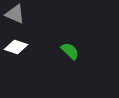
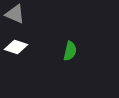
green semicircle: rotated 60 degrees clockwise
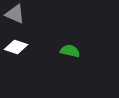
green semicircle: rotated 90 degrees counterclockwise
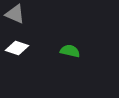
white diamond: moved 1 px right, 1 px down
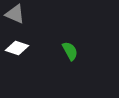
green semicircle: rotated 48 degrees clockwise
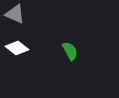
white diamond: rotated 20 degrees clockwise
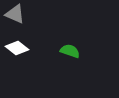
green semicircle: rotated 42 degrees counterclockwise
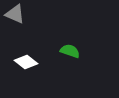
white diamond: moved 9 px right, 14 px down
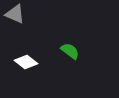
green semicircle: rotated 18 degrees clockwise
